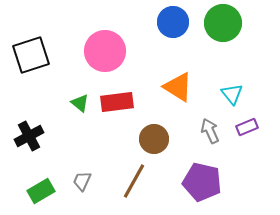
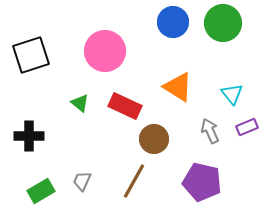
red rectangle: moved 8 px right, 4 px down; rotated 32 degrees clockwise
black cross: rotated 28 degrees clockwise
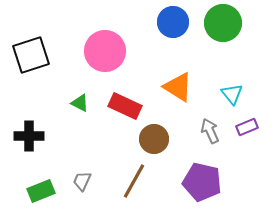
green triangle: rotated 12 degrees counterclockwise
green rectangle: rotated 8 degrees clockwise
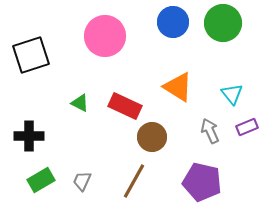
pink circle: moved 15 px up
brown circle: moved 2 px left, 2 px up
green rectangle: moved 11 px up; rotated 8 degrees counterclockwise
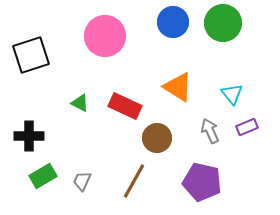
brown circle: moved 5 px right, 1 px down
green rectangle: moved 2 px right, 4 px up
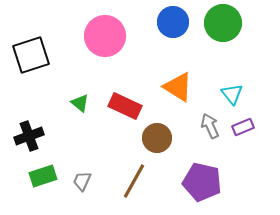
green triangle: rotated 12 degrees clockwise
purple rectangle: moved 4 px left
gray arrow: moved 5 px up
black cross: rotated 20 degrees counterclockwise
green rectangle: rotated 12 degrees clockwise
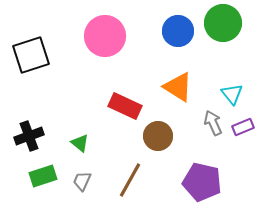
blue circle: moved 5 px right, 9 px down
green triangle: moved 40 px down
gray arrow: moved 3 px right, 3 px up
brown circle: moved 1 px right, 2 px up
brown line: moved 4 px left, 1 px up
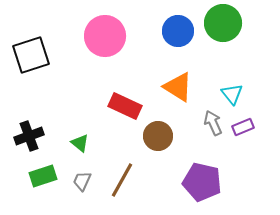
brown line: moved 8 px left
